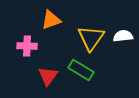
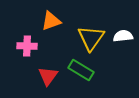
orange triangle: moved 1 px down
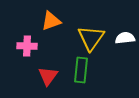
white semicircle: moved 2 px right, 2 px down
green rectangle: rotated 65 degrees clockwise
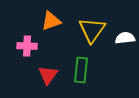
yellow triangle: moved 1 px right, 8 px up
red triangle: moved 1 px up
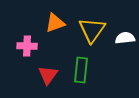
orange triangle: moved 4 px right, 2 px down
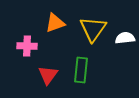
yellow triangle: moved 1 px right, 1 px up
